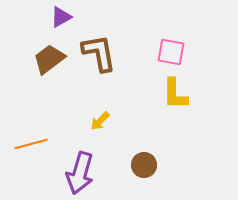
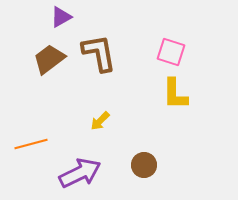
pink square: rotated 8 degrees clockwise
purple arrow: rotated 132 degrees counterclockwise
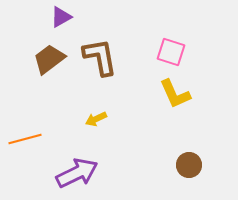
brown L-shape: moved 1 px right, 4 px down
yellow L-shape: rotated 24 degrees counterclockwise
yellow arrow: moved 4 px left, 2 px up; rotated 20 degrees clockwise
orange line: moved 6 px left, 5 px up
brown circle: moved 45 px right
purple arrow: moved 3 px left
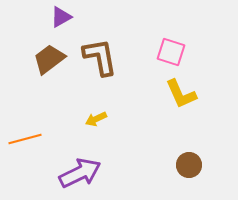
yellow L-shape: moved 6 px right
purple arrow: moved 3 px right
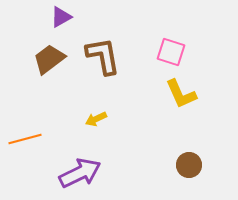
brown L-shape: moved 3 px right, 1 px up
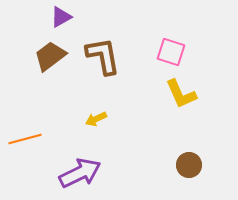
brown trapezoid: moved 1 px right, 3 px up
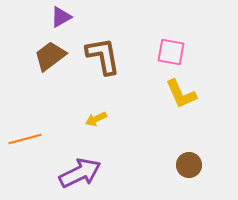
pink square: rotated 8 degrees counterclockwise
